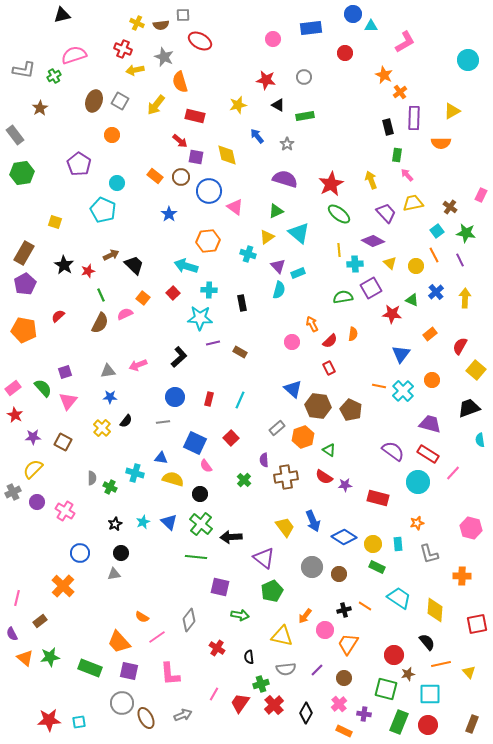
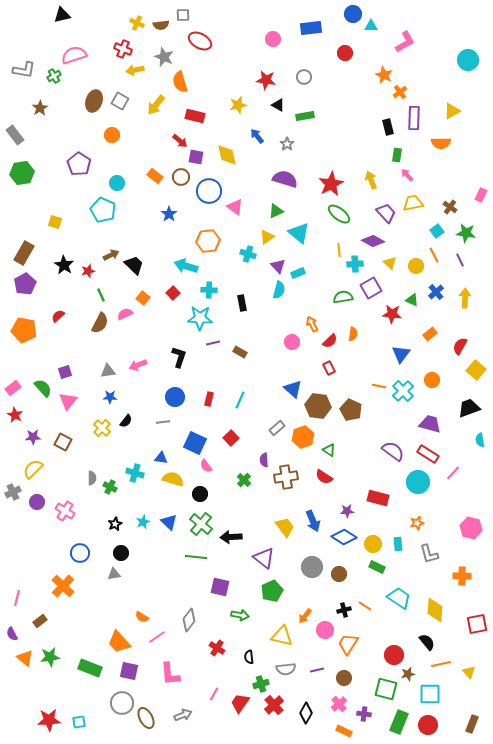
black L-shape at (179, 357): rotated 30 degrees counterclockwise
purple star at (345, 485): moved 2 px right, 26 px down
purple line at (317, 670): rotated 32 degrees clockwise
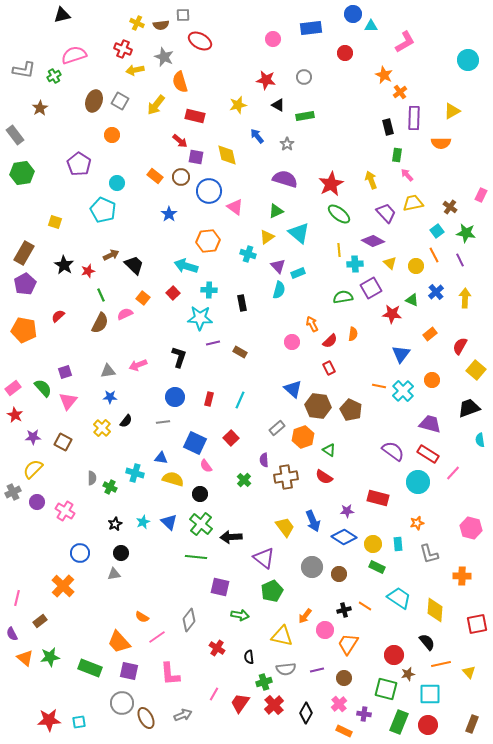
green cross at (261, 684): moved 3 px right, 2 px up
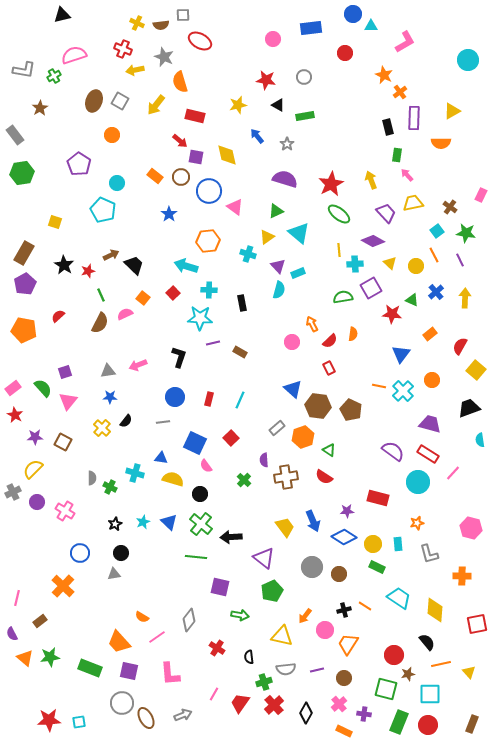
purple star at (33, 437): moved 2 px right
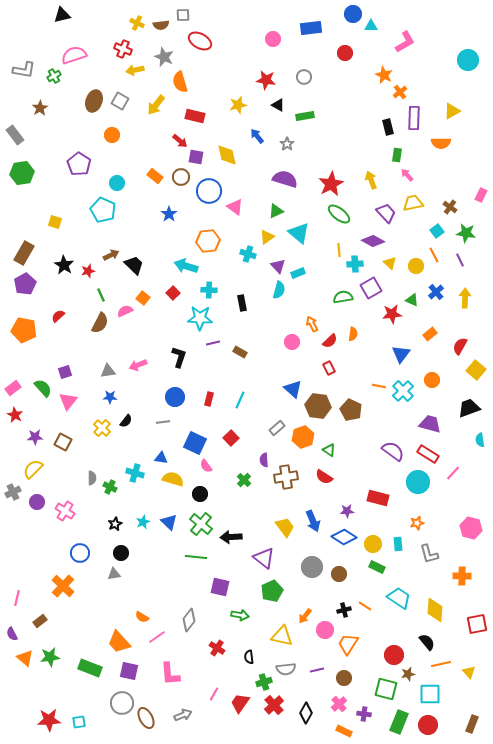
pink semicircle at (125, 314): moved 3 px up
red star at (392, 314): rotated 12 degrees counterclockwise
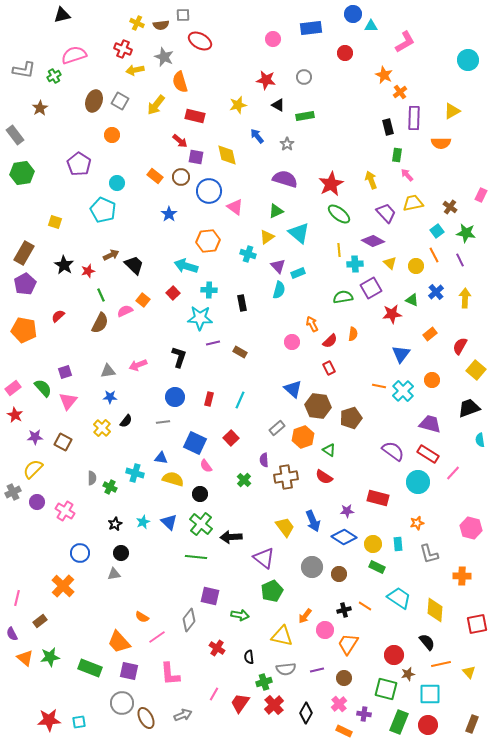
orange square at (143, 298): moved 2 px down
brown pentagon at (351, 410): moved 8 px down; rotated 30 degrees clockwise
purple square at (220, 587): moved 10 px left, 9 px down
